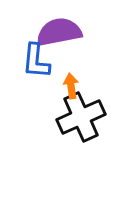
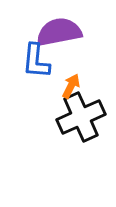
orange arrow: rotated 35 degrees clockwise
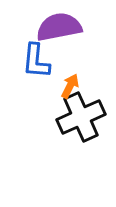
purple semicircle: moved 5 px up
orange arrow: moved 1 px left
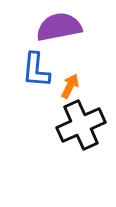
blue L-shape: moved 9 px down
black cross: moved 8 px down
